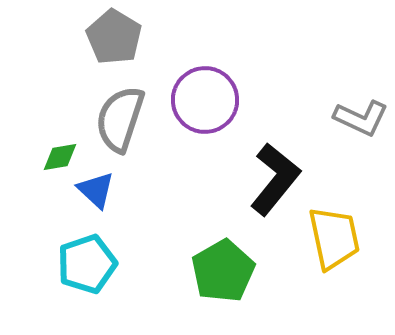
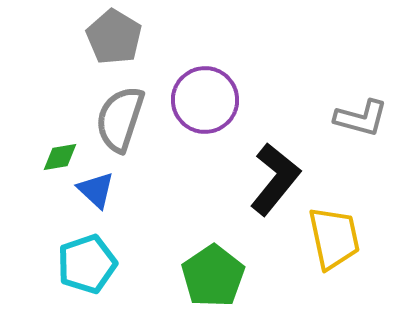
gray L-shape: rotated 10 degrees counterclockwise
green pentagon: moved 10 px left, 5 px down; rotated 4 degrees counterclockwise
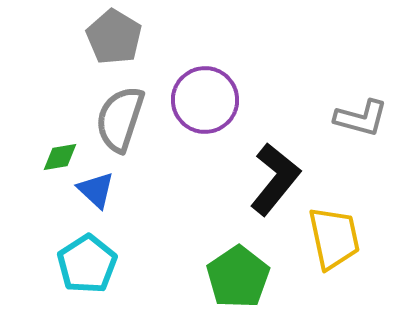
cyan pentagon: rotated 14 degrees counterclockwise
green pentagon: moved 25 px right, 1 px down
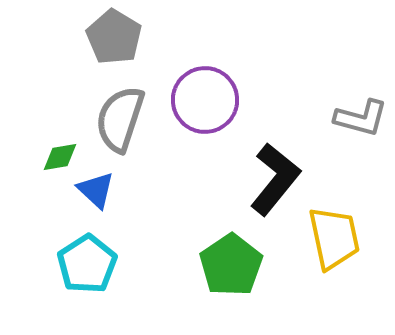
green pentagon: moved 7 px left, 12 px up
